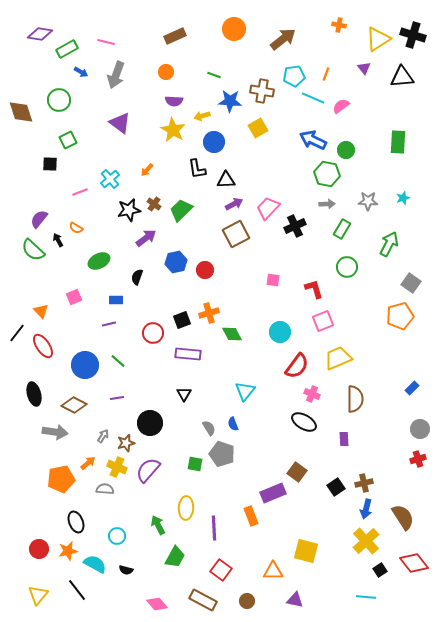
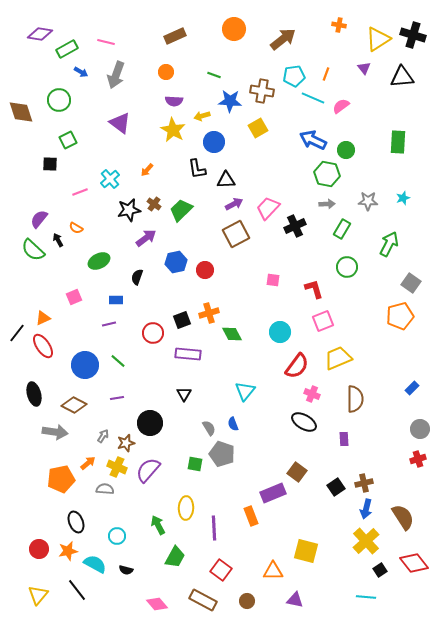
orange triangle at (41, 311): moved 2 px right, 7 px down; rotated 49 degrees clockwise
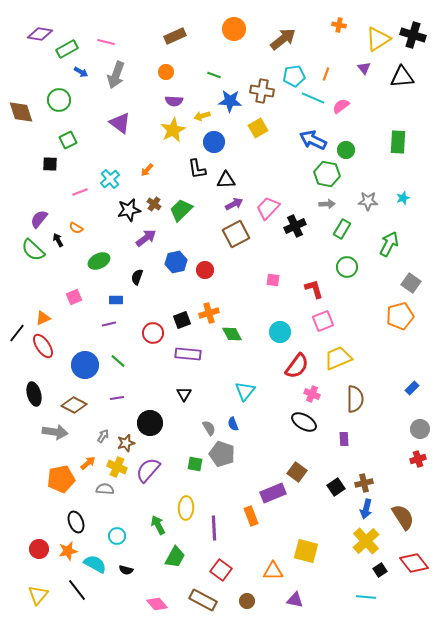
yellow star at (173, 130): rotated 15 degrees clockwise
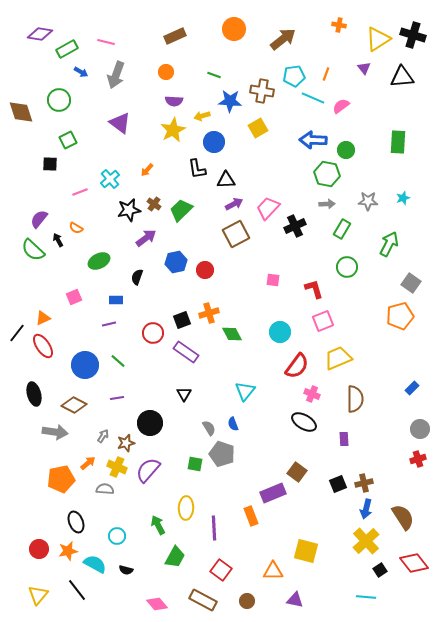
blue arrow at (313, 140): rotated 24 degrees counterclockwise
purple rectangle at (188, 354): moved 2 px left, 2 px up; rotated 30 degrees clockwise
black square at (336, 487): moved 2 px right, 3 px up; rotated 12 degrees clockwise
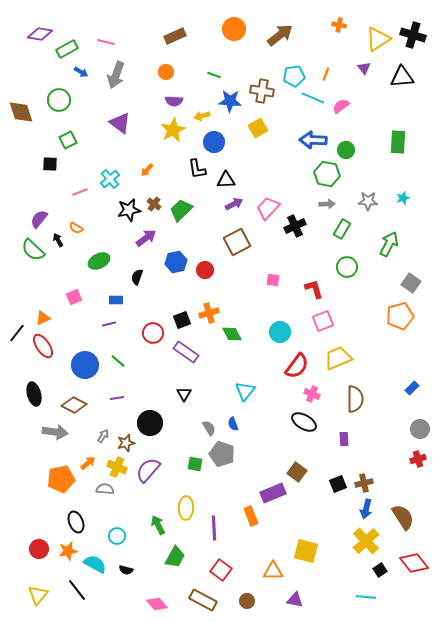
brown arrow at (283, 39): moved 3 px left, 4 px up
brown square at (236, 234): moved 1 px right, 8 px down
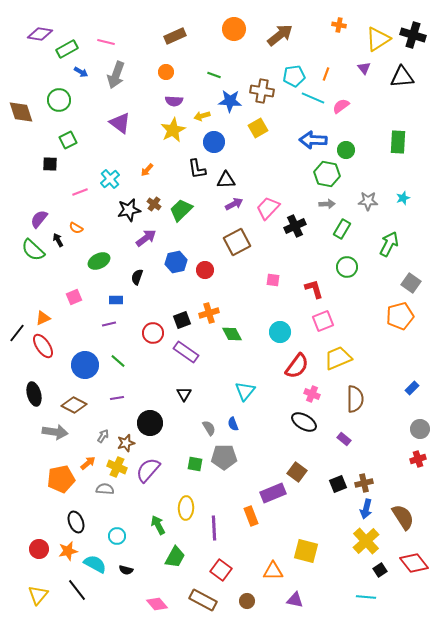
purple rectangle at (344, 439): rotated 48 degrees counterclockwise
gray pentagon at (222, 454): moved 2 px right, 3 px down; rotated 20 degrees counterclockwise
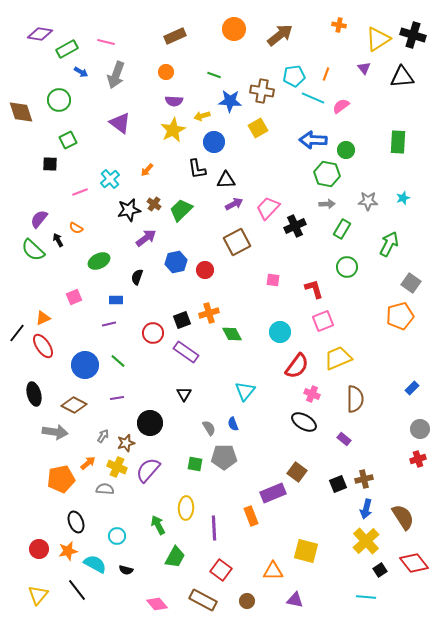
brown cross at (364, 483): moved 4 px up
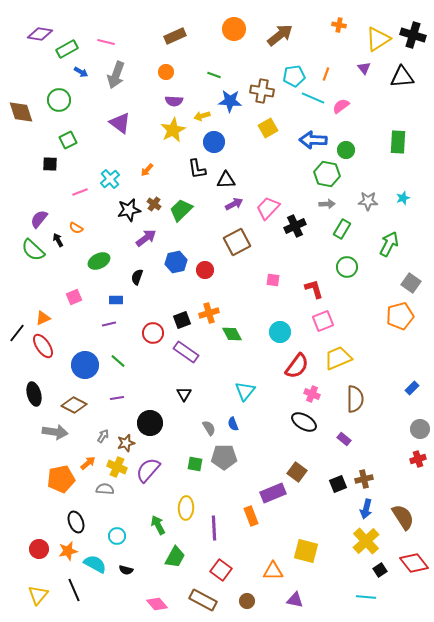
yellow square at (258, 128): moved 10 px right
black line at (77, 590): moved 3 px left; rotated 15 degrees clockwise
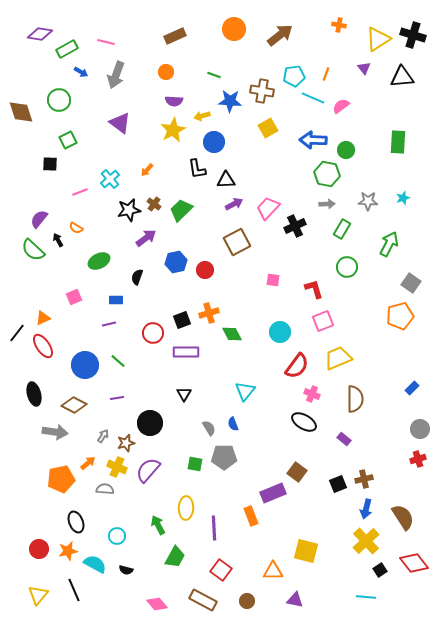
purple rectangle at (186, 352): rotated 35 degrees counterclockwise
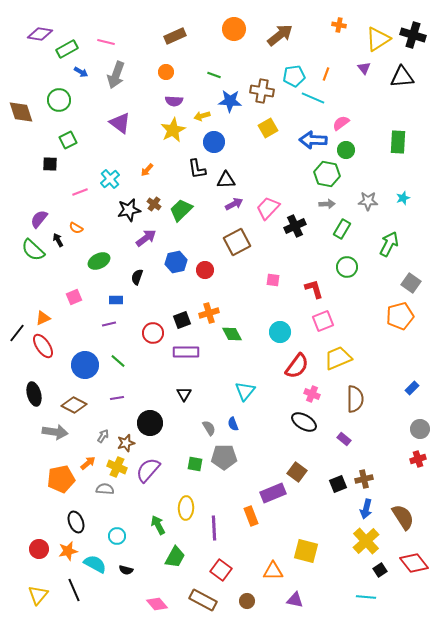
pink semicircle at (341, 106): moved 17 px down
